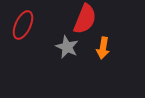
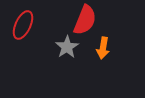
red semicircle: moved 1 px down
gray star: rotated 15 degrees clockwise
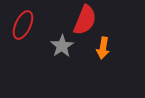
gray star: moved 5 px left, 1 px up
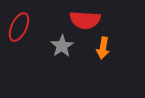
red semicircle: rotated 72 degrees clockwise
red ellipse: moved 4 px left, 2 px down
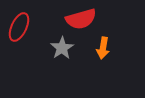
red semicircle: moved 4 px left, 1 px up; rotated 20 degrees counterclockwise
gray star: moved 2 px down
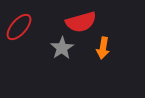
red semicircle: moved 3 px down
red ellipse: rotated 16 degrees clockwise
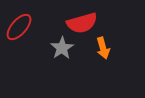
red semicircle: moved 1 px right, 1 px down
orange arrow: rotated 25 degrees counterclockwise
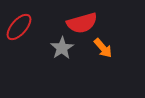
orange arrow: rotated 25 degrees counterclockwise
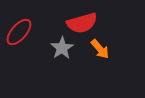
red ellipse: moved 5 px down
orange arrow: moved 3 px left, 1 px down
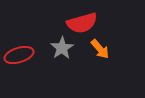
red ellipse: moved 23 px down; rotated 32 degrees clockwise
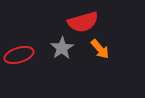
red semicircle: moved 1 px right, 1 px up
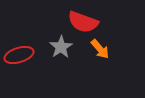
red semicircle: rotated 36 degrees clockwise
gray star: moved 1 px left, 1 px up
